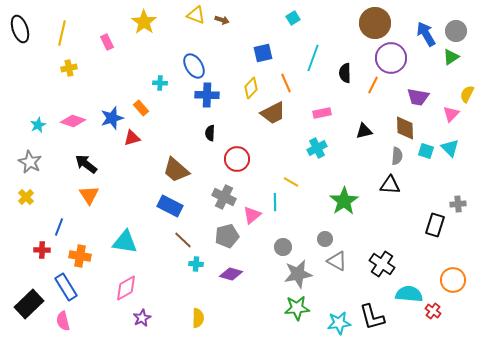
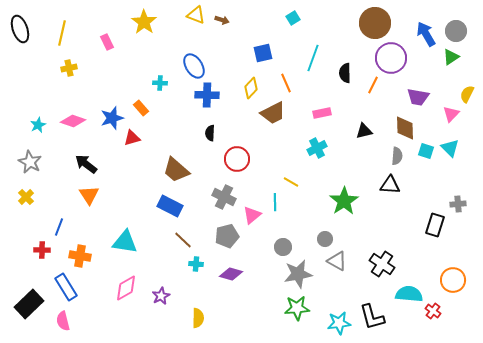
purple star at (142, 318): moved 19 px right, 22 px up
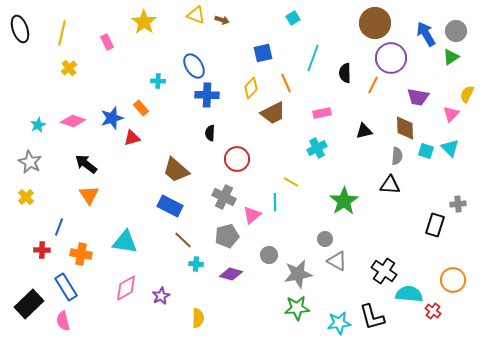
yellow cross at (69, 68): rotated 28 degrees counterclockwise
cyan cross at (160, 83): moved 2 px left, 2 px up
gray circle at (283, 247): moved 14 px left, 8 px down
orange cross at (80, 256): moved 1 px right, 2 px up
black cross at (382, 264): moved 2 px right, 7 px down
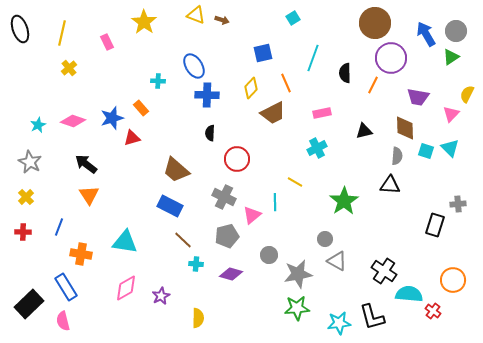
yellow line at (291, 182): moved 4 px right
red cross at (42, 250): moved 19 px left, 18 px up
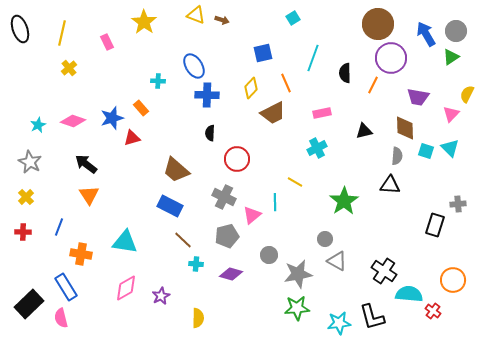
brown circle at (375, 23): moved 3 px right, 1 px down
pink semicircle at (63, 321): moved 2 px left, 3 px up
